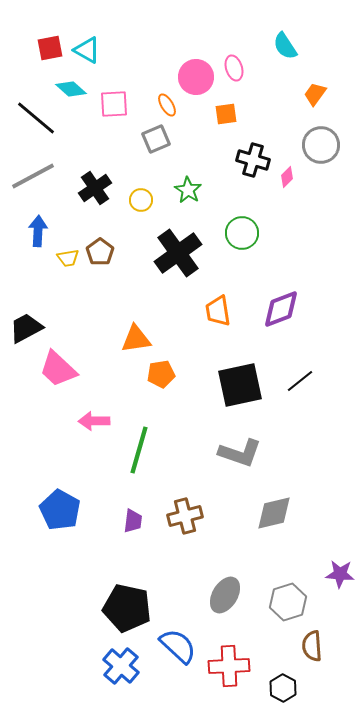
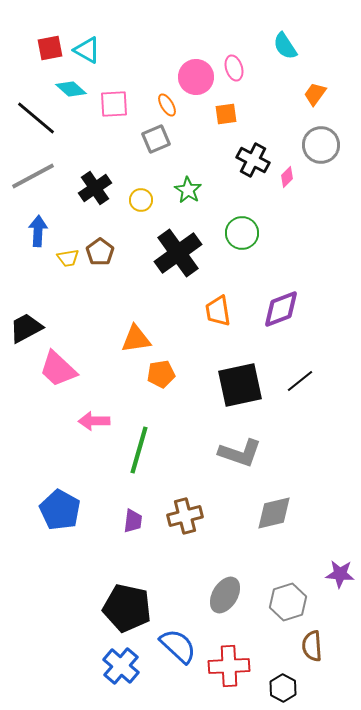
black cross at (253, 160): rotated 12 degrees clockwise
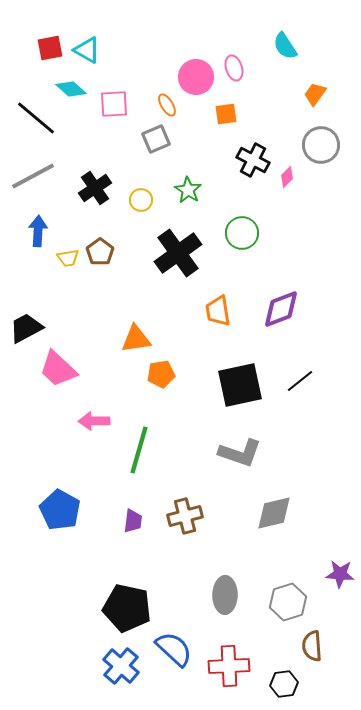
gray ellipse at (225, 595): rotated 30 degrees counterclockwise
blue semicircle at (178, 646): moved 4 px left, 3 px down
black hexagon at (283, 688): moved 1 px right, 4 px up; rotated 24 degrees clockwise
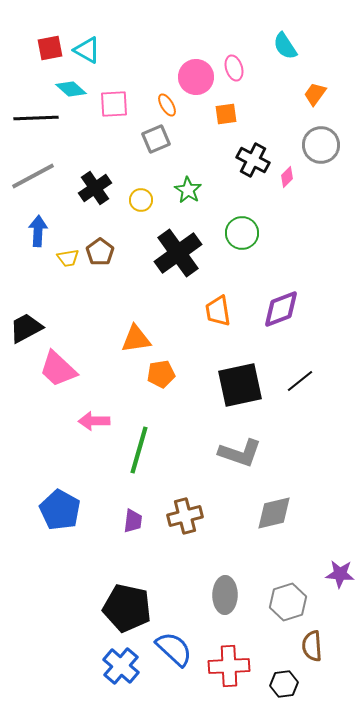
black line at (36, 118): rotated 42 degrees counterclockwise
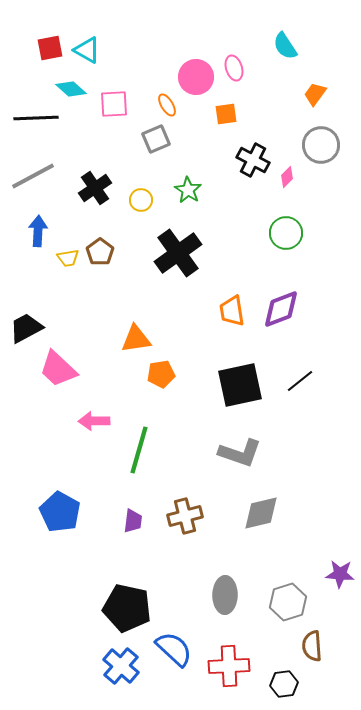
green circle at (242, 233): moved 44 px right
orange trapezoid at (218, 311): moved 14 px right
blue pentagon at (60, 510): moved 2 px down
gray diamond at (274, 513): moved 13 px left
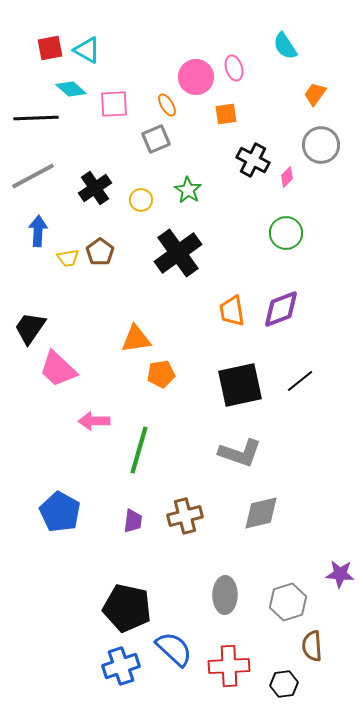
black trapezoid at (26, 328): moved 4 px right; rotated 27 degrees counterclockwise
blue cross at (121, 666): rotated 30 degrees clockwise
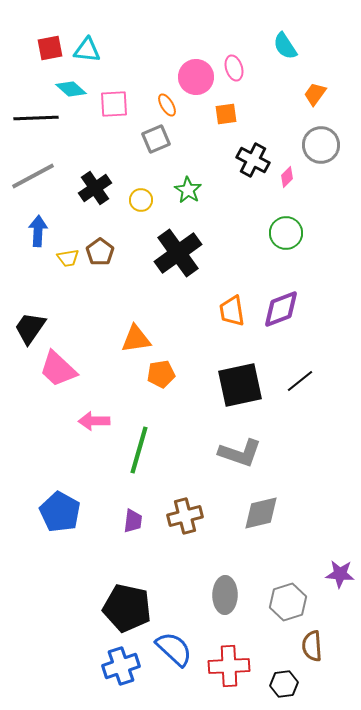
cyan triangle at (87, 50): rotated 24 degrees counterclockwise
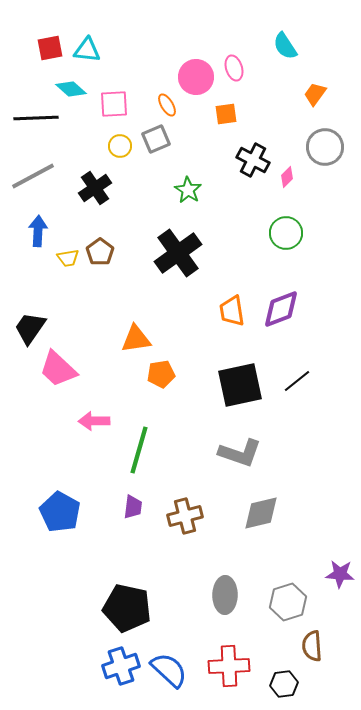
gray circle at (321, 145): moved 4 px right, 2 px down
yellow circle at (141, 200): moved 21 px left, 54 px up
black line at (300, 381): moved 3 px left
purple trapezoid at (133, 521): moved 14 px up
blue semicircle at (174, 649): moved 5 px left, 21 px down
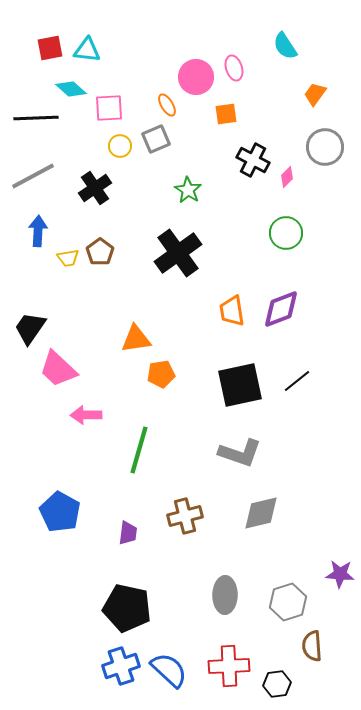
pink square at (114, 104): moved 5 px left, 4 px down
pink arrow at (94, 421): moved 8 px left, 6 px up
purple trapezoid at (133, 507): moved 5 px left, 26 px down
black hexagon at (284, 684): moved 7 px left
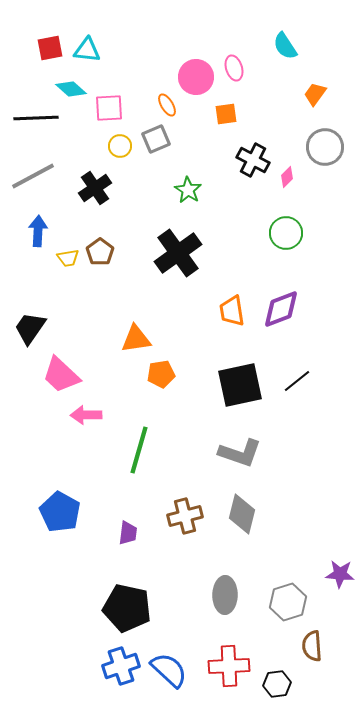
pink trapezoid at (58, 369): moved 3 px right, 6 px down
gray diamond at (261, 513): moved 19 px left, 1 px down; rotated 63 degrees counterclockwise
